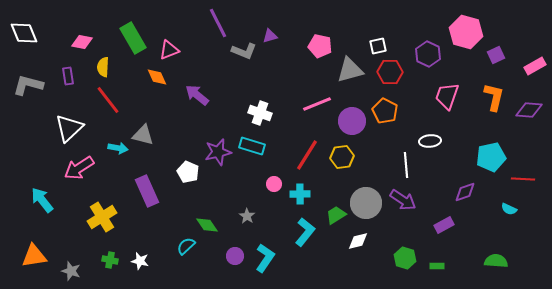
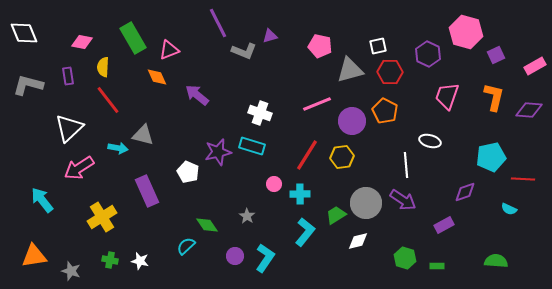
white ellipse at (430, 141): rotated 20 degrees clockwise
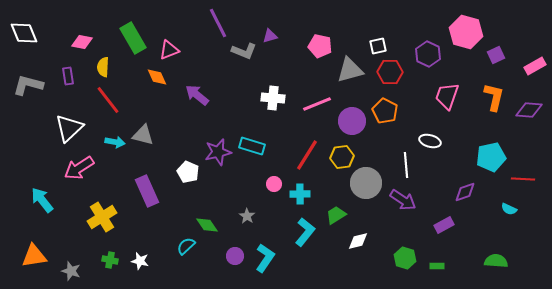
white cross at (260, 113): moved 13 px right, 15 px up; rotated 15 degrees counterclockwise
cyan arrow at (118, 148): moved 3 px left, 6 px up
gray circle at (366, 203): moved 20 px up
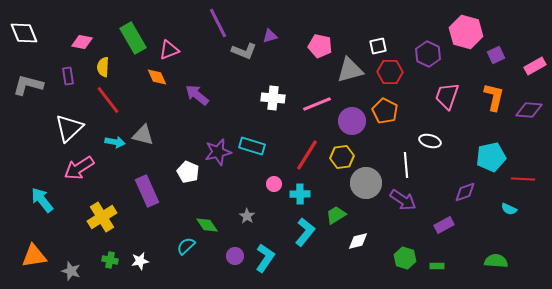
white star at (140, 261): rotated 24 degrees counterclockwise
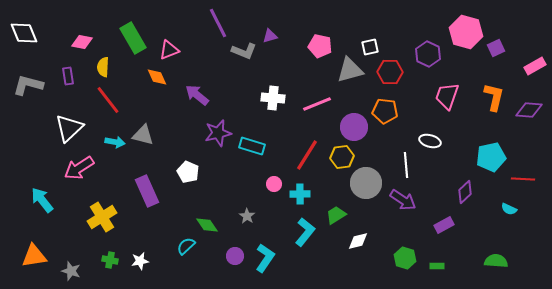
white square at (378, 46): moved 8 px left, 1 px down
purple square at (496, 55): moved 7 px up
orange pentagon at (385, 111): rotated 20 degrees counterclockwise
purple circle at (352, 121): moved 2 px right, 6 px down
purple star at (218, 152): moved 19 px up
purple diamond at (465, 192): rotated 25 degrees counterclockwise
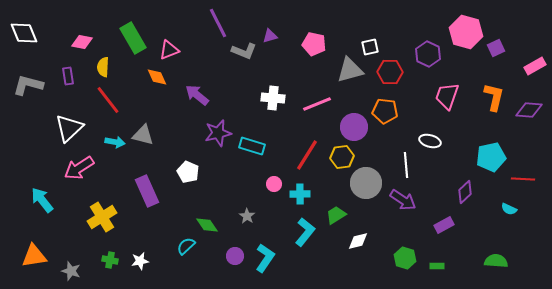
pink pentagon at (320, 46): moved 6 px left, 2 px up
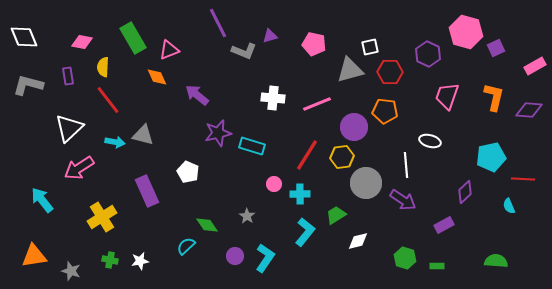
white diamond at (24, 33): moved 4 px down
cyan semicircle at (509, 209): moved 3 px up; rotated 42 degrees clockwise
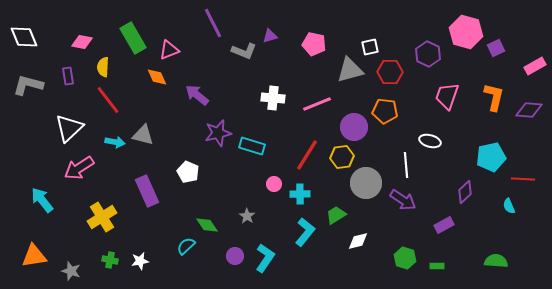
purple line at (218, 23): moved 5 px left
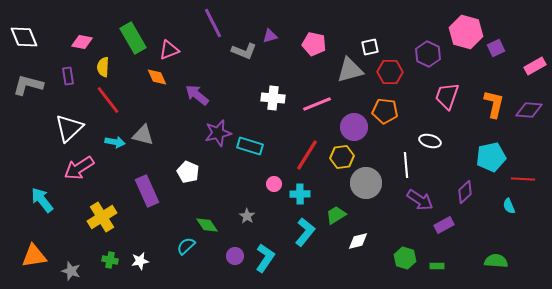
orange L-shape at (494, 97): moved 7 px down
cyan rectangle at (252, 146): moved 2 px left
purple arrow at (403, 200): moved 17 px right
